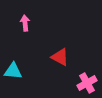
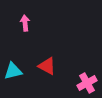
red triangle: moved 13 px left, 9 px down
cyan triangle: rotated 18 degrees counterclockwise
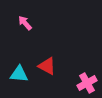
pink arrow: rotated 35 degrees counterclockwise
cyan triangle: moved 6 px right, 3 px down; rotated 18 degrees clockwise
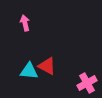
pink arrow: rotated 28 degrees clockwise
cyan triangle: moved 10 px right, 3 px up
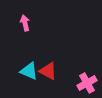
red triangle: moved 1 px right, 5 px down
cyan triangle: rotated 18 degrees clockwise
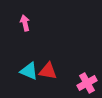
red triangle: rotated 18 degrees counterclockwise
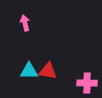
cyan triangle: rotated 24 degrees counterclockwise
pink cross: rotated 30 degrees clockwise
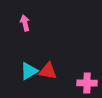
cyan triangle: rotated 30 degrees counterclockwise
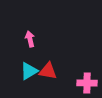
pink arrow: moved 5 px right, 16 px down
